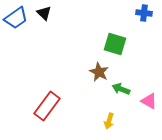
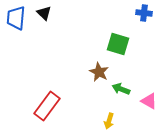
blue trapezoid: rotated 130 degrees clockwise
green square: moved 3 px right
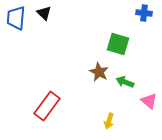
green arrow: moved 4 px right, 7 px up
pink triangle: rotated 12 degrees clockwise
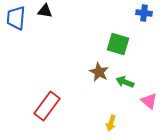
black triangle: moved 1 px right, 2 px up; rotated 35 degrees counterclockwise
yellow arrow: moved 2 px right, 2 px down
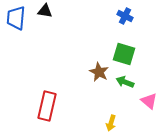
blue cross: moved 19 px left, 3 px down; rotated 21 degrees clockwise
green square: moved 6 px right, 10 px down
red rectangle: rotated 24 degrees counterclockwise
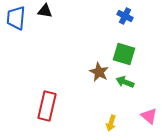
pink triangle: moved 15 px down
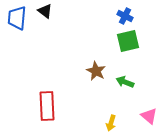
black triangle: rotated 28 degrees clockwise
blue trapezoid: moved 1 px right
green square: moved 4 px right, 13 px up; rotated 30 degrees counterclockwise
brown star: moved 3 px left, 1 px up
red rectangle: rotated 16 degrees counterclockwise
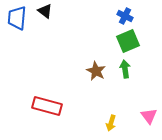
green square: rotated 10 degrees counterclockwise
green arrow: moved 13 px up; rotated 60 degrees clockwise
red rectangle: rotated 72 degrees counterclockwise
pink triangle: rotated 12 degrees clockwise
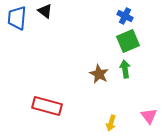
brown star: moved 3 px right, 3 px down
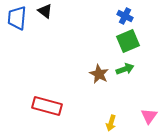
green arrow: rotated 78 degrees clockwise
pink triangle: rotated 12 degrees clockwise
